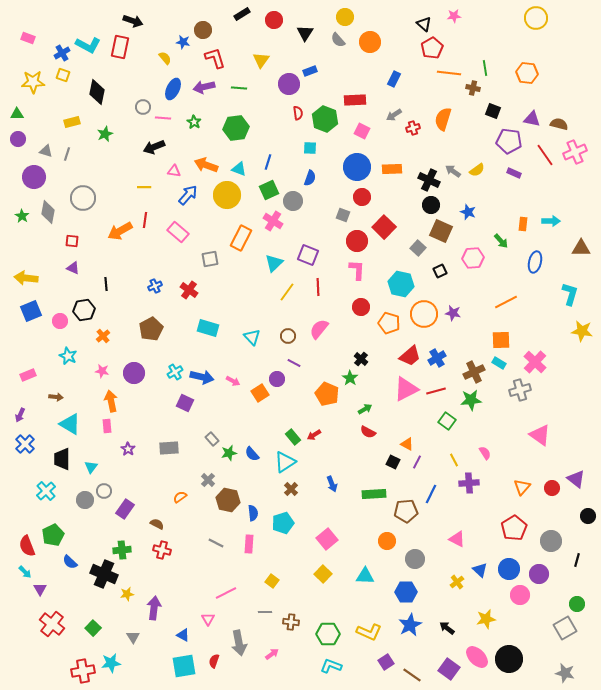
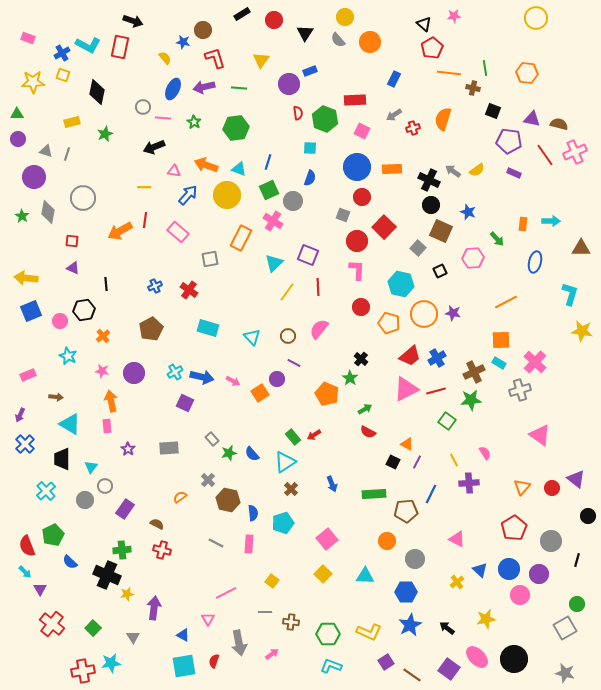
green arrow at (501, 241): moved 4 px left, 2 px up
gray circle at (104, 491): moved 1 px right, 5 px up
black cross at (104, 574): moved 3 px right, 1 px down
black circle at (509, 659): moved 5 px right
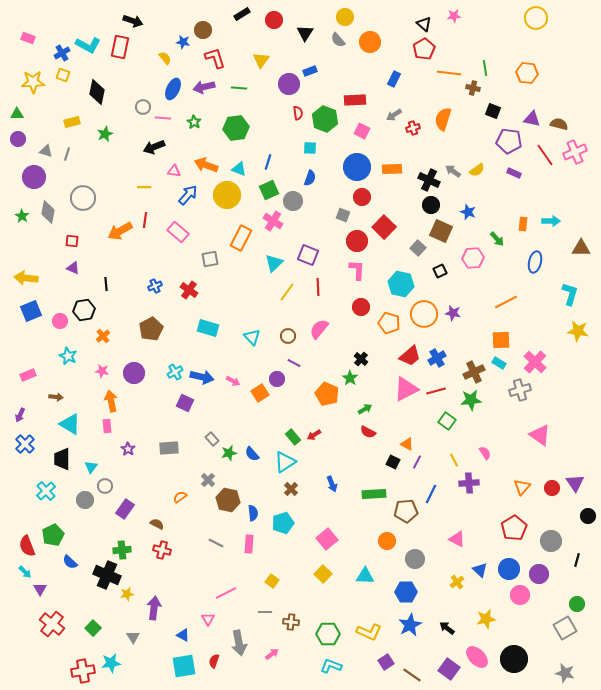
red pentagon at (432, 48): moved 8 px left, 1 px down
yellow star at (582, 331): moved 4 px left
purple triangle at (576, 479): moved 1 px left, 4 px down; rotated 18 degrees clockwise
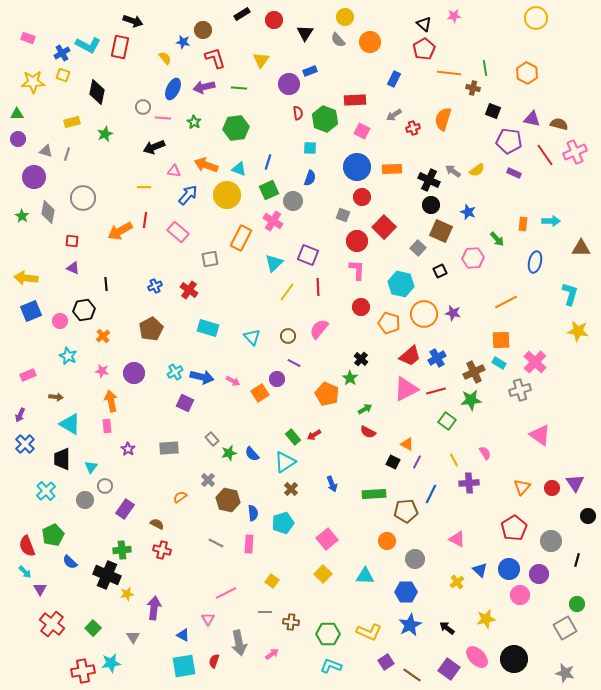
orange hexagon at (527, 73): rotated 20 degrees clockwise
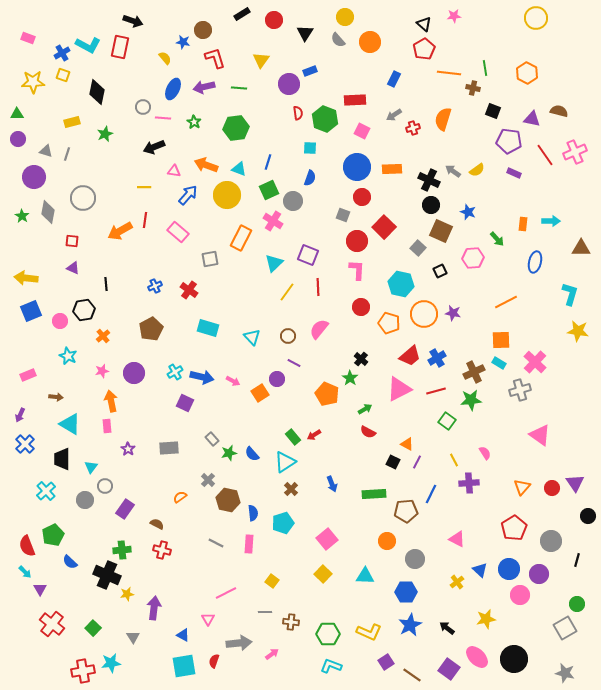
brown semicircle at (559, 124): moved 13 px up
pink star at (102, 371): rotated 24 degrees counterclockwise
pink triangle at (406, 389): moved 7 px left
gray arrow at (239, 643): rotated 85 degrees counterclockwise
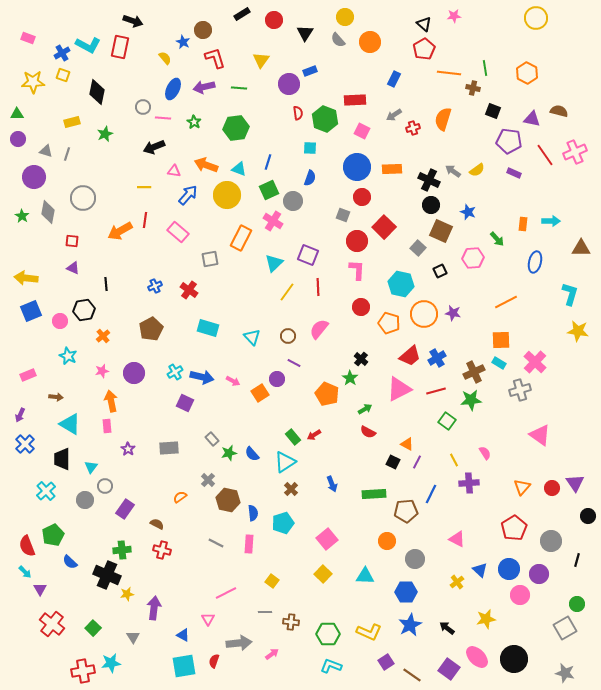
blue star at (183, 42): rotated 16 degrees clockwise
